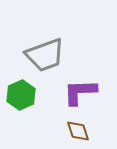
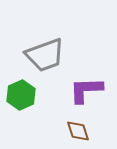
purple L-shape: moved 6 px right, 2 px up
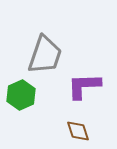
gray trapezoid: rotated 51 degrees counterclockwise
purple L-shape: moved 2 px left, 4 px up
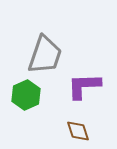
green hexagon: moved 5 px right
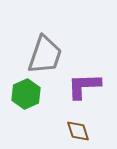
green hexagon: moved 1 px up
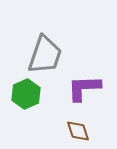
purple L-shape: moved 2 px down
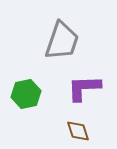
gray trapezoid: moved 17 px right, 14 px up
green hexagon: rotated 12 degrees clockwise
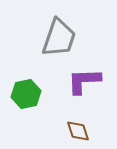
gray trapezoid: moved 3 px left, 3 px up
purple L-shape: moved 7 px up
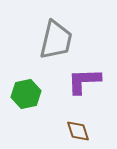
gray trapezoid: moved 3 px left, 2 px down; rotated 6 degrees counterclockwise
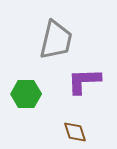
green hexagon: rotated 12 degrees clockwise
brown diamond: moved 3 px left, 1 px down
